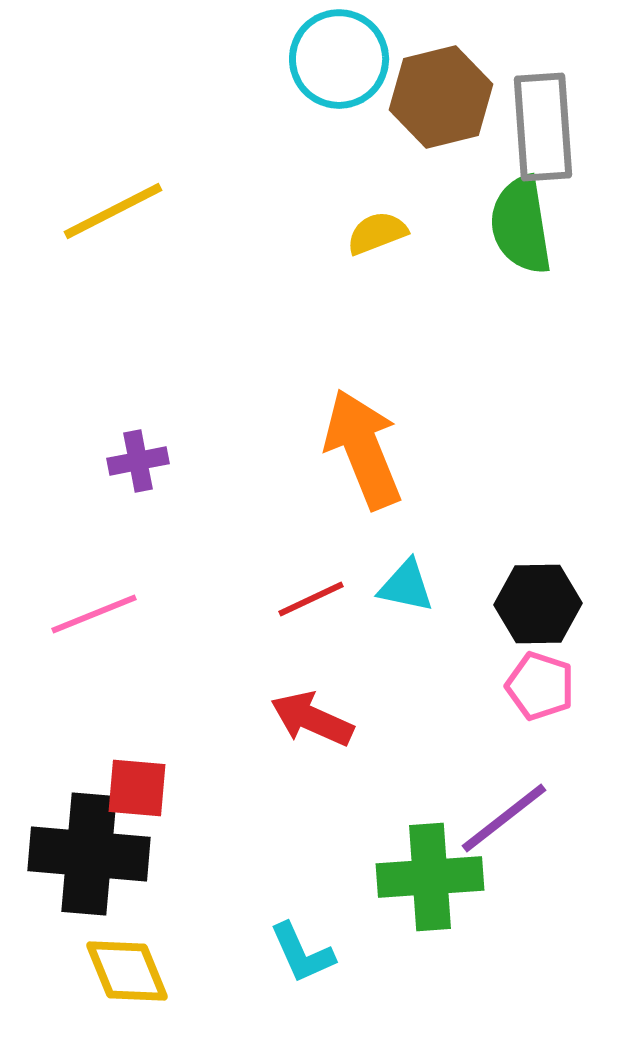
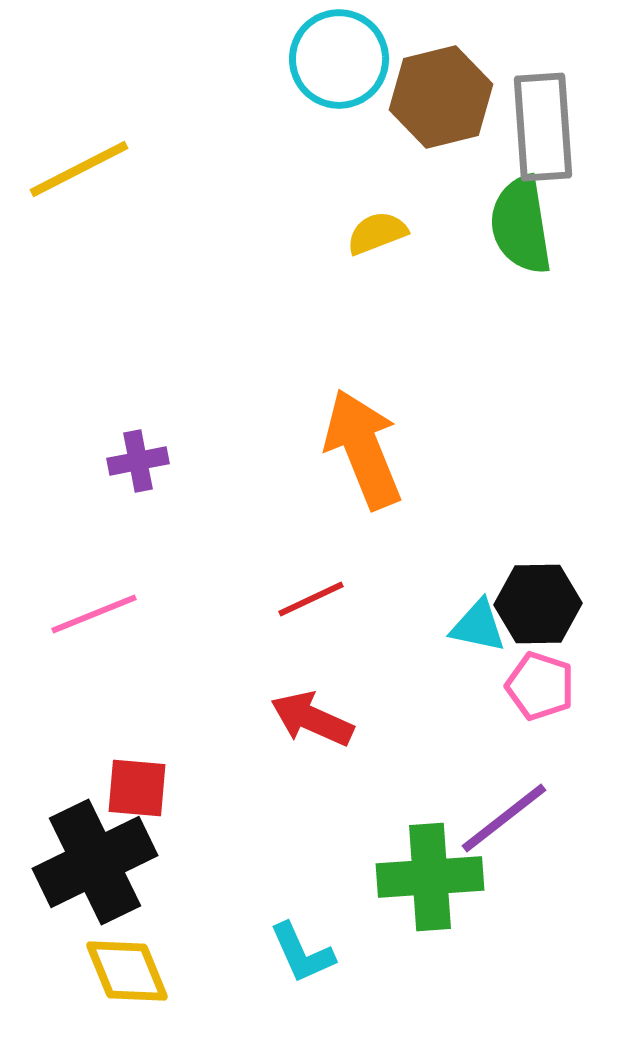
yellow line: moved 34 px left, 42 px up
cyan triangle: moved 72 px right, 40 px down
black cross: moved 6 px right, 8 px down; rotated 31 degrees counterclockwise
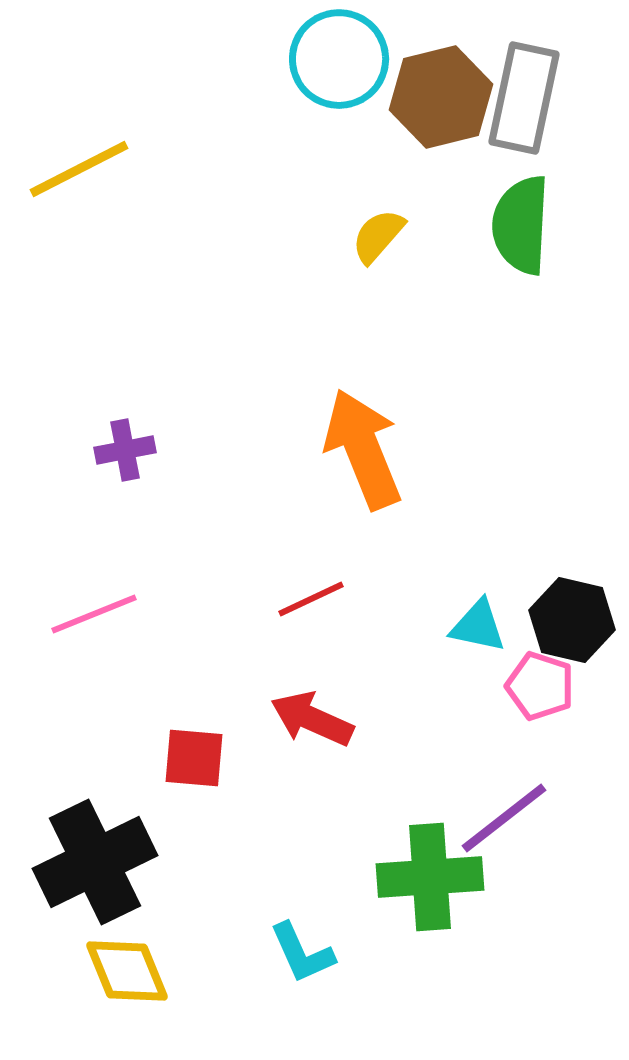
gray rectangle: moved 19 px left, 29 px up; rotated 16 degrees clockwise
green semicircle: rotated 12 degrees clockwise
yellow semicircle: moved 1 px right, 3 px down; rotated 28 degrees counterclockwise
purple cross: moved 13 px left, 11 px up
black hexagon: moved 34 px right, 16 px down; rotated 14 degrees clockwise
red square: moved 57 px right, 30 px up
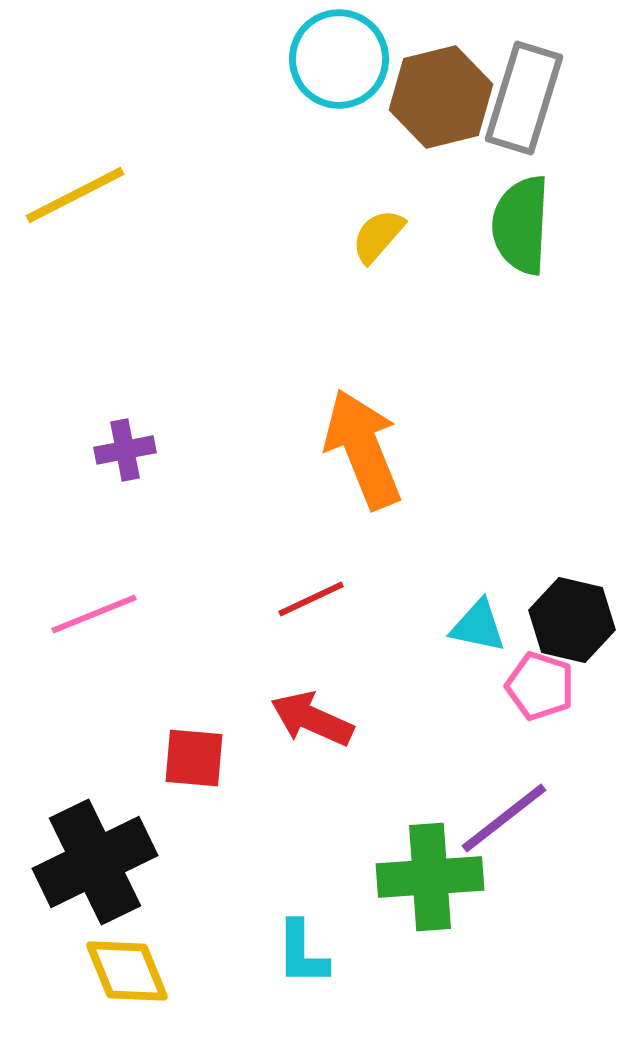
gray rectangle: rotated 5 degrees clockwise
yellow line: moved 4 px left, 26 px down
cyan L-shape: rotated 24 degrees clockwise
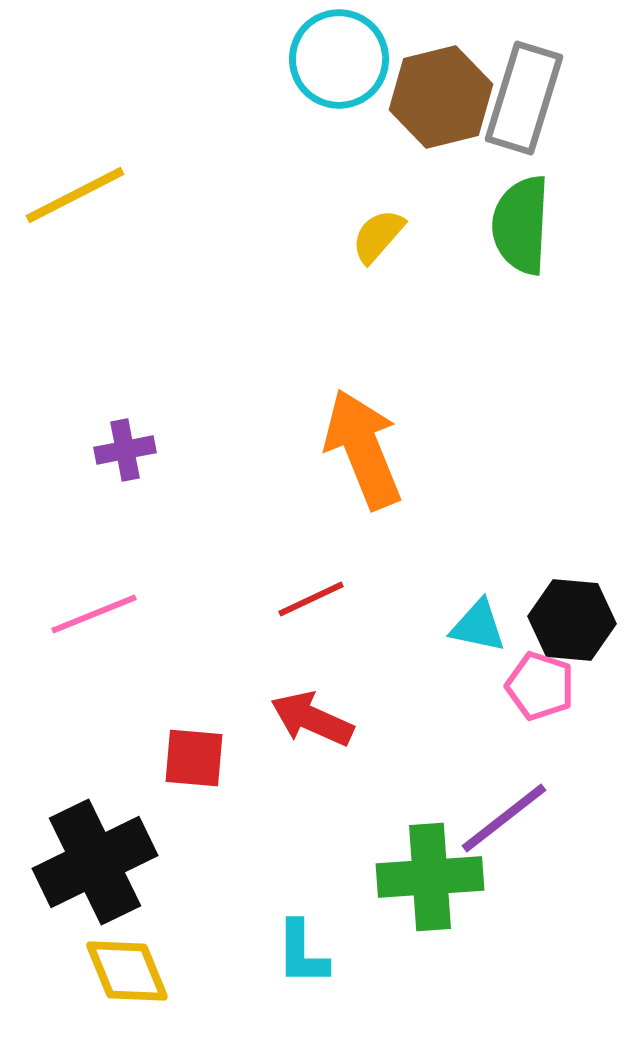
black hexagon: rotated 8 degrees counterclockwise
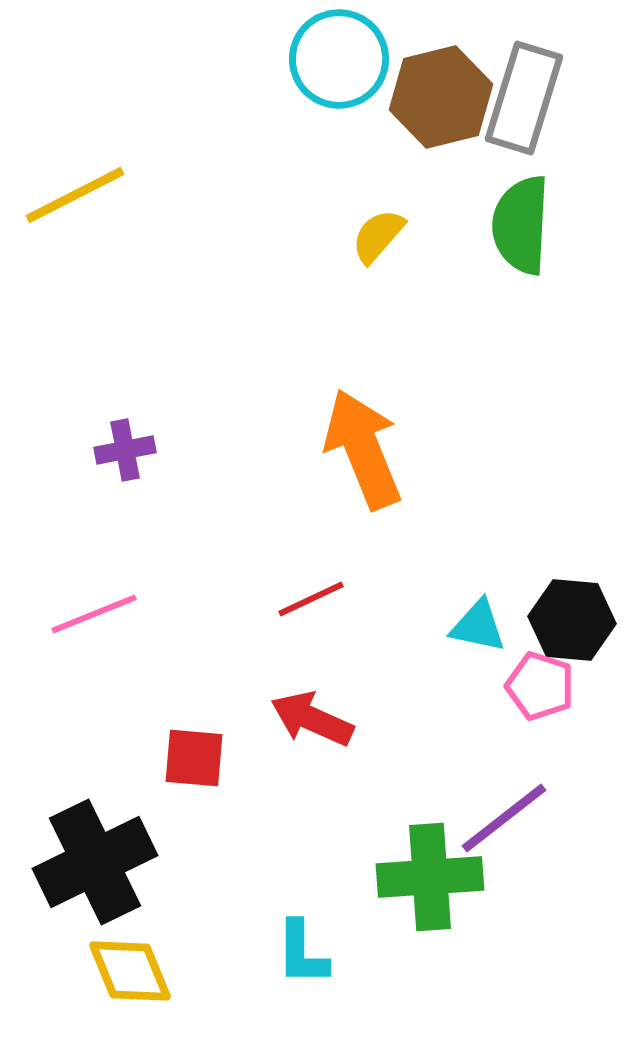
yellow diamond: moved 3 px right
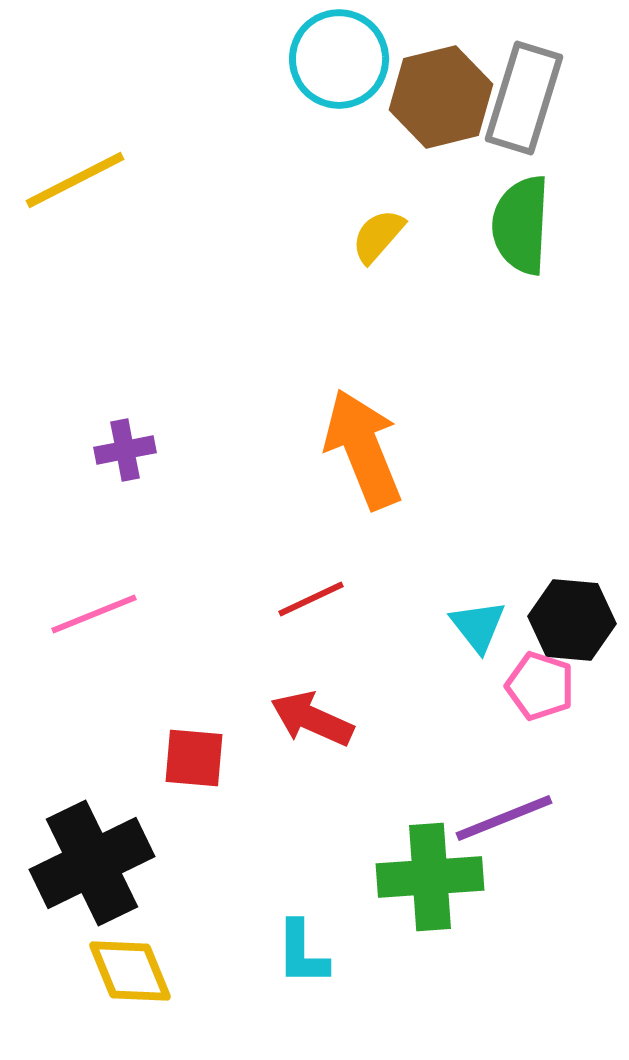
yellow line: moved 15 px up
cyan triangle: rotated 40 degrees clockwise
purple line: rotated 16 degrees clockwise
black cross: moved 3 px left, 1 px down
